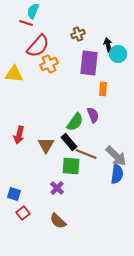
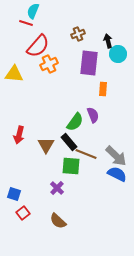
black arrow: moved 4 px up
blue semicircle: rotated 72 degrees counterclockwise
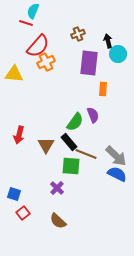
orange cross: moved 3 px left, 2 px up
